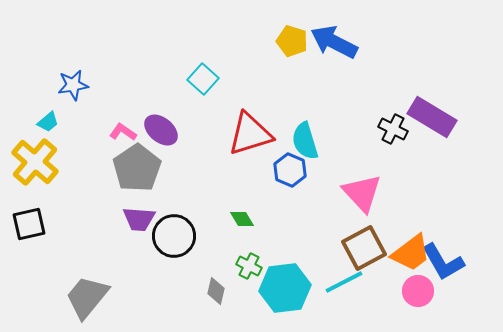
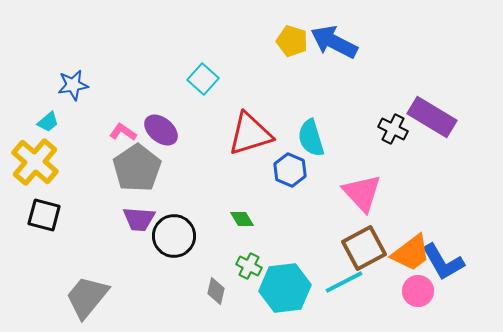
cyan semicircle: moved 6 px right, 3 px up
black square: moved 15 px right, 9 px up; rotated 28 degrees clockwise
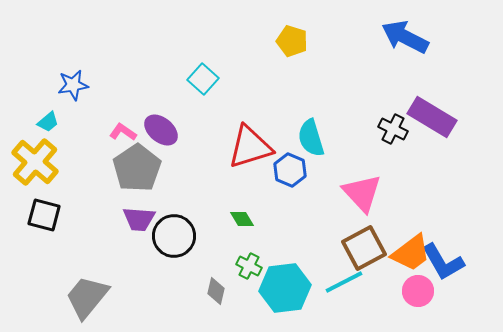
blue arrow: moved 71 px right, 5 px up
red triangle: moved 13 px down
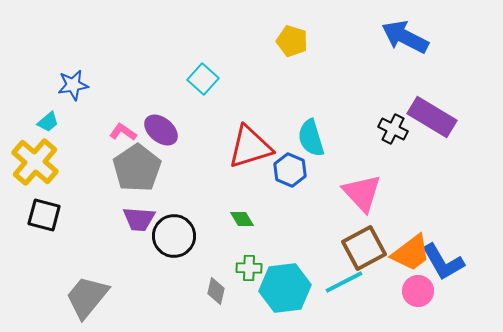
green cross: moved 2 px down; rotated 25 degrees counterclockwise
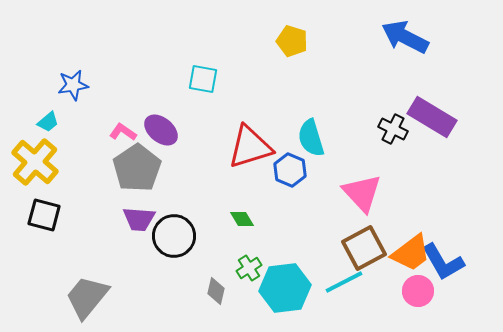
cyan square: rotated 32 degrees counterclockwise
green cross: rotated 35 degrees counterclockwise
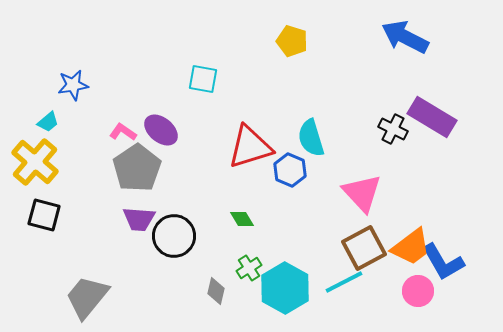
orange trapezoid: moved 6 px up
cyan hexagon: rotated 24 degrees counterclockwise
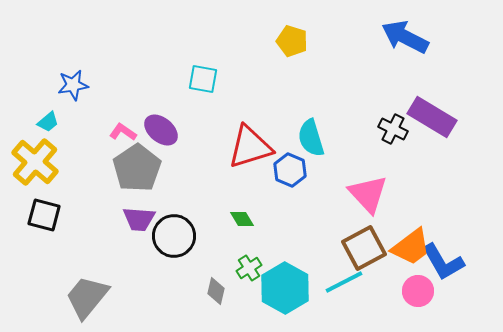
pink triangle: moved 6 px right, 1 px down
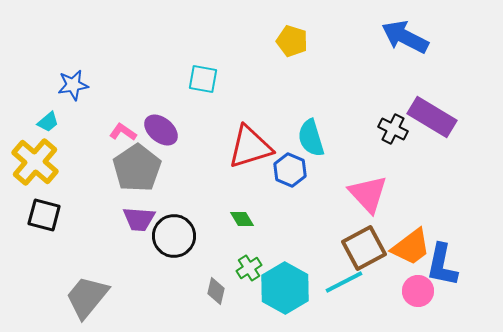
blue L-shape: moved 1 px left, 3 px down; rotated 42 degrees clockwise
